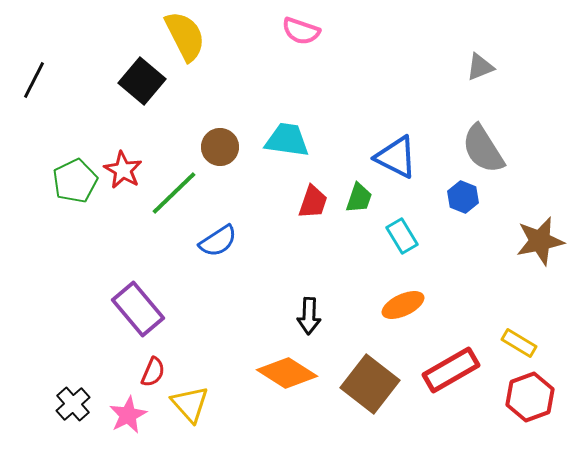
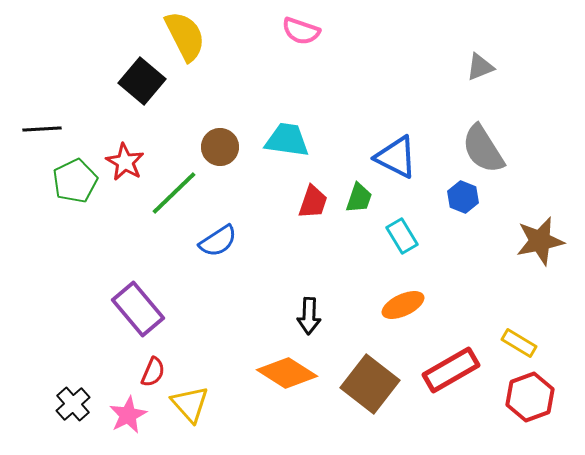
black line: moved 8 px right, 49 px down; rotated 60 degrees clockwise
red star: moved 2 px right, 8 px up
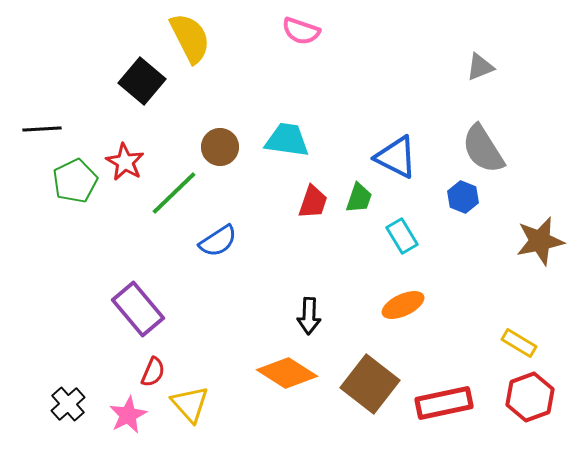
yellow semicircle: moved 5 px right, 2 px down
red rectangle: moved 7 px left, 33 px down; rotated 18 degrees clockwise
black cross: moved 5 px left
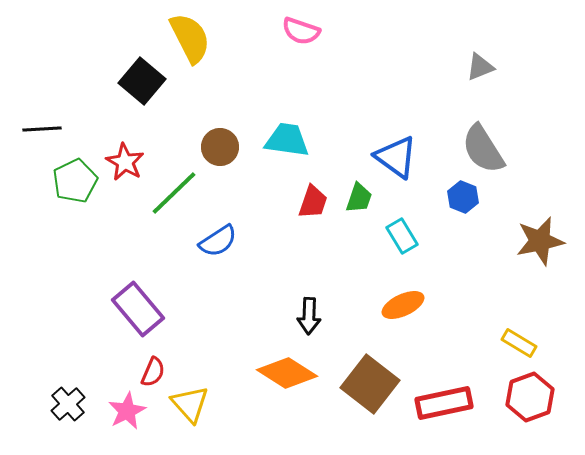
blue triangle: rotated 9 degrees clockwise
pink star: moved 1 px left, 4 px up
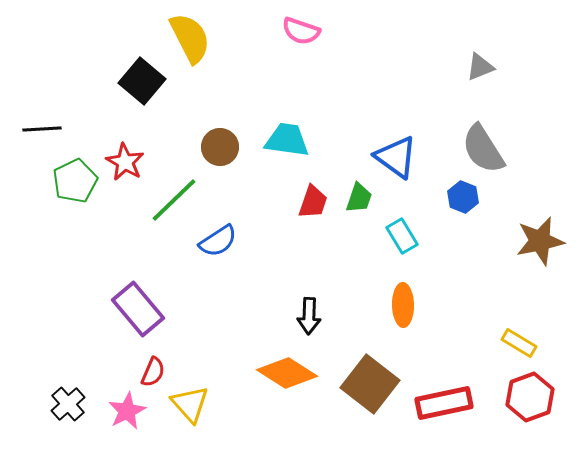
green line: moved 7 px down
orange ellipse: rotated 66 degrees counterclockwise
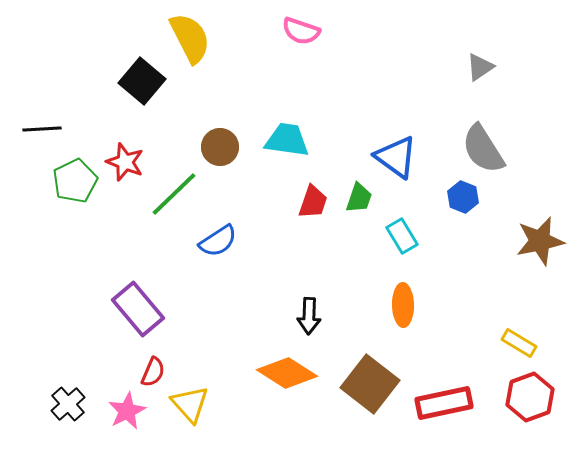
gray triangle: rotated 12 degrees counterclockwise
red star: rotated 9 degrees counterclockwise
green line: moved 6 px up
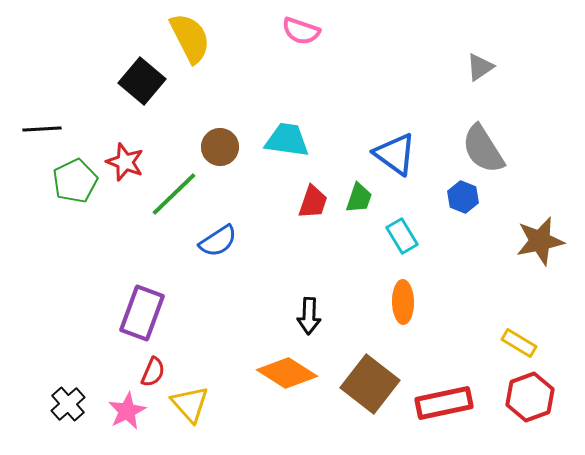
blue triangle: moved 1 px left, 3 px up
orange ellipse: moved 3 px up
purple rectangle: moved 4 px right, 4 px down; rotated 60 degrees clockwise
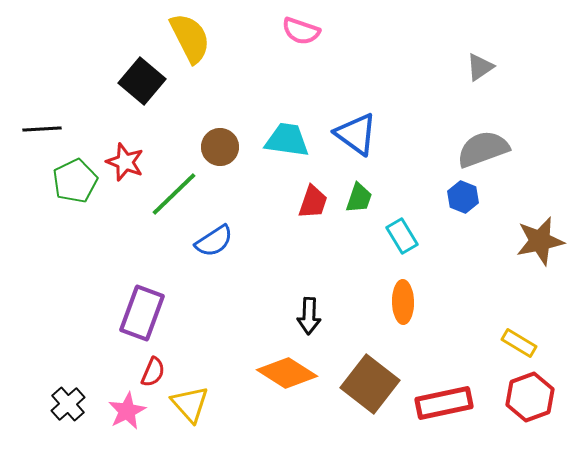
gray semicircle: rotated 102 degrees clockwise
blue triangle: moved 39 px left, 20 px up
blue semicircle: moved 4 px left
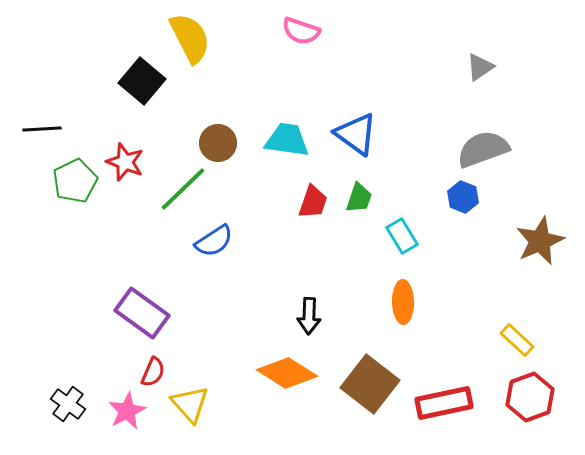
brown circle: moved 2 px left, 4 px up
green line: moved 9 px right, 5 px up
brown star: rotated 12 degrees counterclockwise
purple rectangle: rotated 74 degrees counterclockwise
yellow rectangle: moved 2 px left, 3 px up; rotated 12 degrees clockwise
black cross: rotated 12 degrees counterclockwise
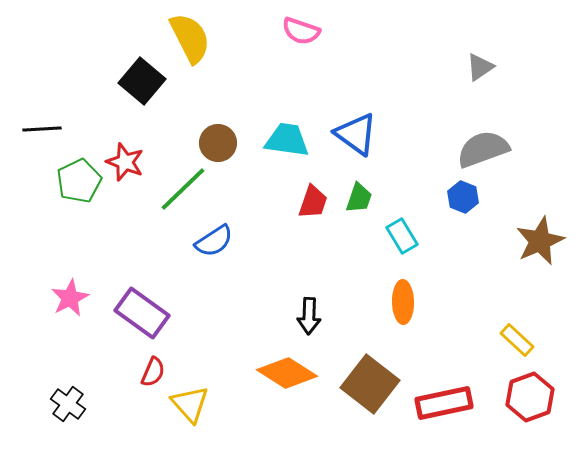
green pentagon: moved 4 px right
pink star: moved 57 px left, 113 px up
